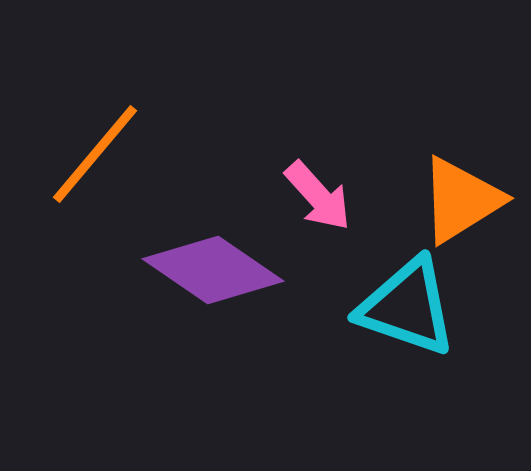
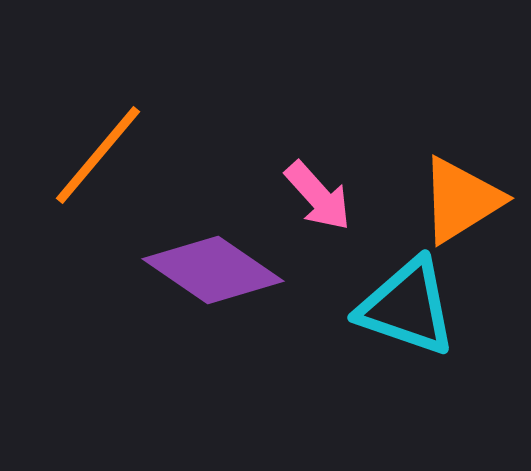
orange line: moved 3 px right, 1 px down
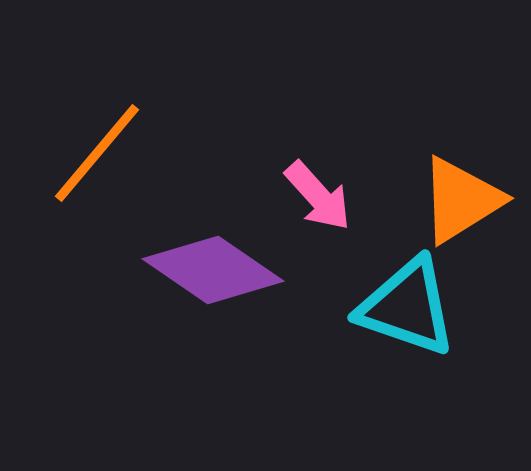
orange line: moved 1 px left, 2 px up
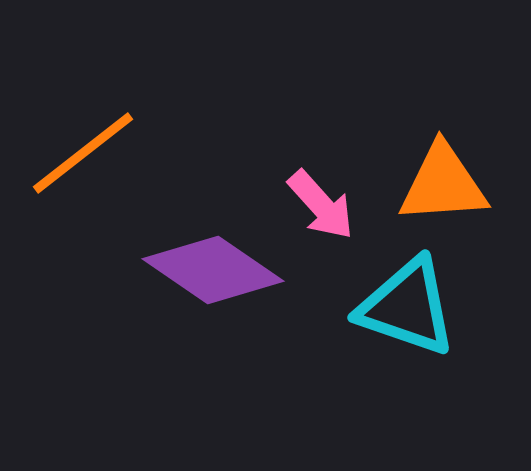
orange line: moved 14 px left; rotated 12 degrees clockwise
pink arrow: moved 3 px right, 9 px down
orange triangle: moved 18 px left, 16 px up; rotated 28 degrees clockwise
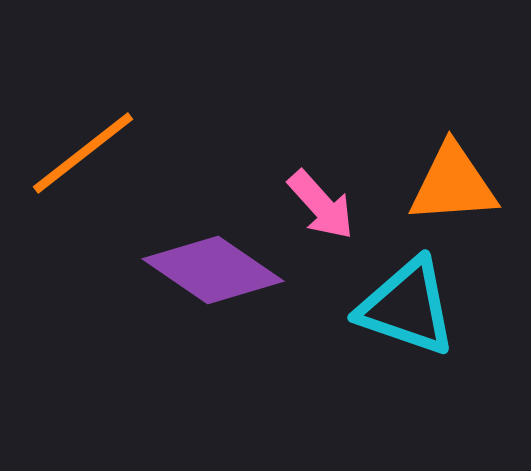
orange triangle: moved 10 px right
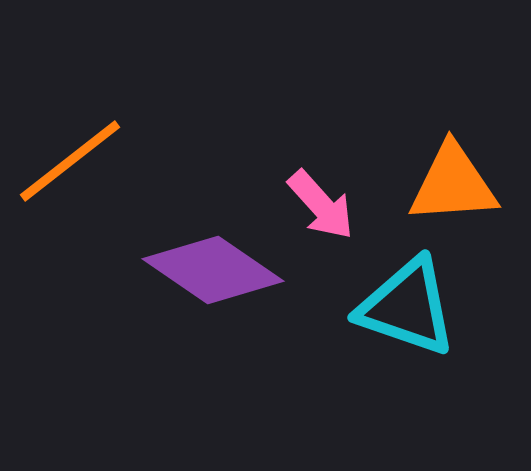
orange line: moved 13 px left, 8 px down
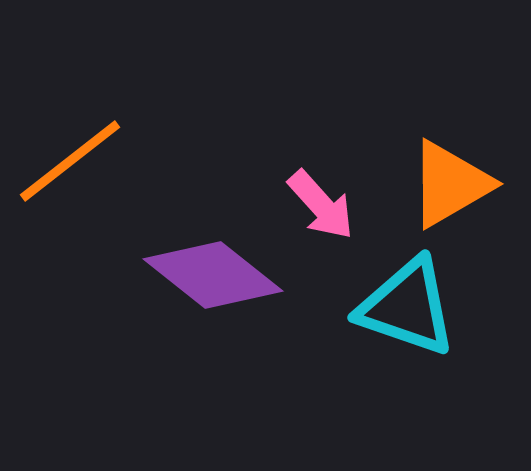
orange triangle: moved 3 px left; rotated 26 degrees counterclockwise
purple diamond: moved 5 px down; rotated 4 degrees clockwise
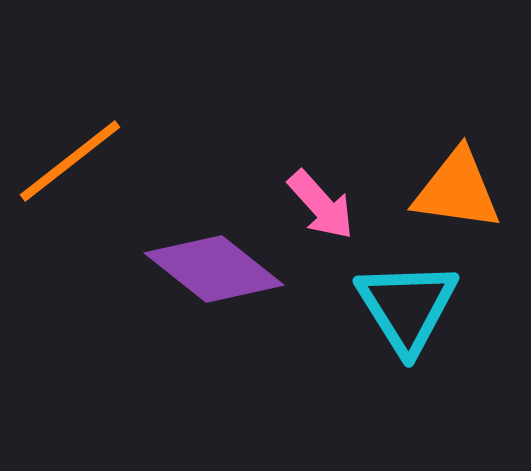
orange triangle: moved 7 px right, 6 px down; rotated 38 degrees clockwise
purple diamond: moved 1 px right, 6 px up
cyan triangle: rotated 39 degrees clockwise
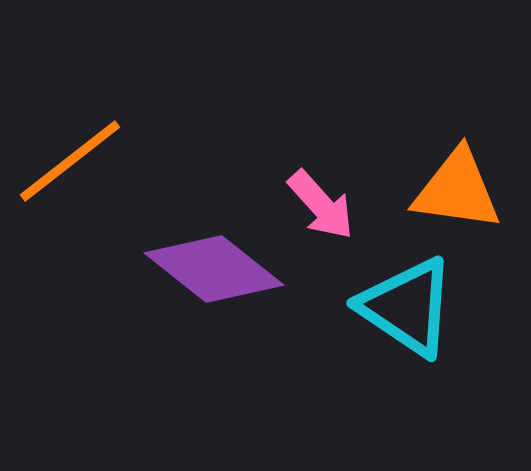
cyan triangle: rotated 24 degrees counterclockwise
